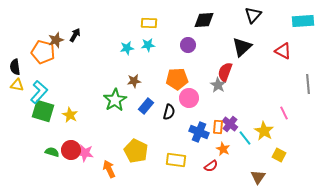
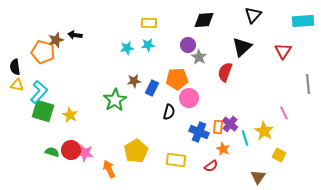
black arrow at (75, 35): rotated 112 degrees counterclockwise
red triangle at (283, 51): rotated 36 degrees clockwise
gray star at (218, 85): moved 19 px left, 28 px up
blue rectangle at (146, 106): moved 6 px right, 18 px up; rotated 14 degrees counterclockwise
cyan line at (245, 138): rotated 21 degrees clockwise
yellow pentagon at (136, 151): rotated 15 degrees clockwise
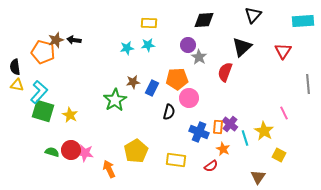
black arrow at (75, 35): moved 1 px left, 5 px down
brown star at (134, 81): moved 1 px left, 1 px down
